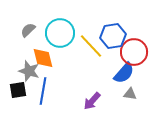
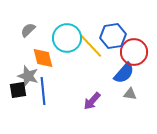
cyan circle: moved 7 px right, 5 px down
gray star: moved 1 px left, 5 px down
blue line: rotated 16 degrees counterclockwise
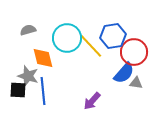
gray semicircle: rotated 28 degrees clockwise
black square: rotated 12 degrees clockwise
gray triangle: moved 6 px right, 11 px up
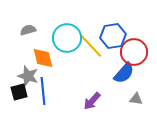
gray triangle: moved 16 px down
black square: moved 1 px right, 2 px down; rotated 18 degrees counterclockwise
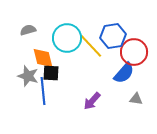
black square: moved 32 px right, 19 px up; rotated 18 degrees clockwise
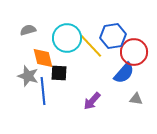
black square: moved 8 px right
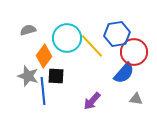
blue hexagon: moved 4 px right, 2 px up
yellow line: moved 1 px right
orange diamond: moved 1 px right, 2 px up; rotated 50 degrees clockwise
black square: moved 3 px left, 3 px down
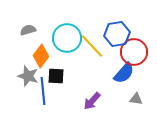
orange diamond: moved 3 px left
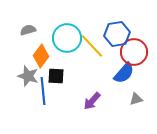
gray triangle: rotated 24 degrees counterclockwise
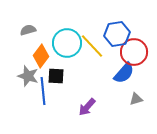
cyan circle: moved 5 px down
purple arrow: moved 5 px left, 6 px down
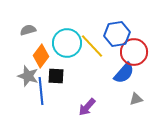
blue line: moved 2 px left
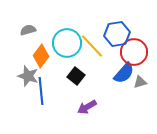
black square: moved 20 px right; rotated 36 degrees clockwise
gray triangle: moved 4 px right, 17 px up
purple arrow: rotated 18 degrees clockwise
